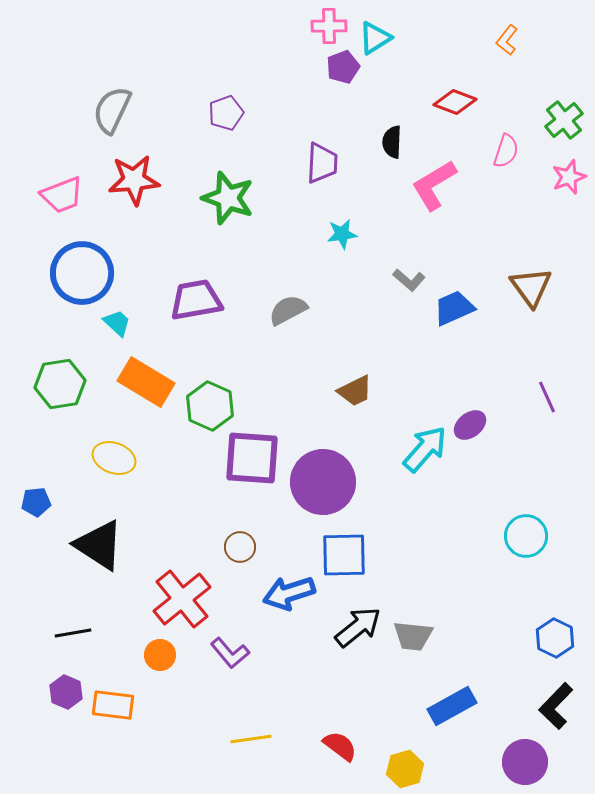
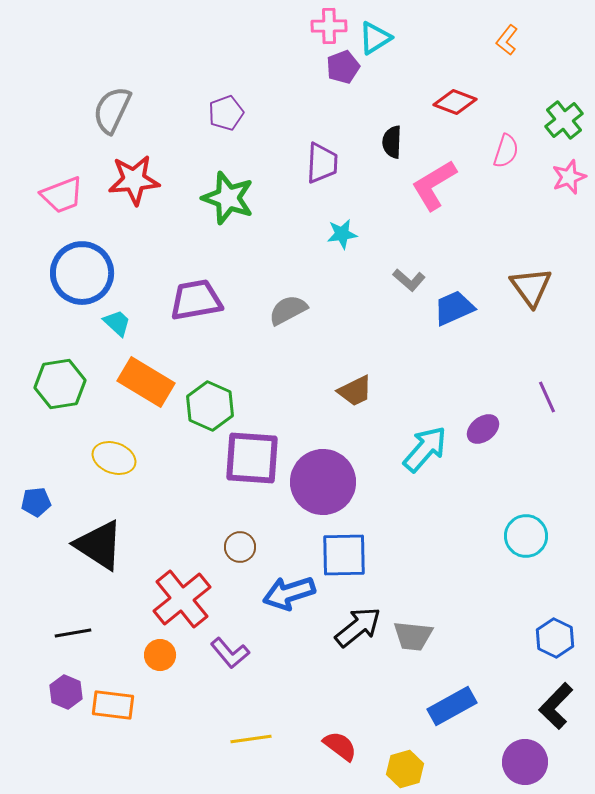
purple ellipse at (470, 425): moved 13 px right, 4 px down
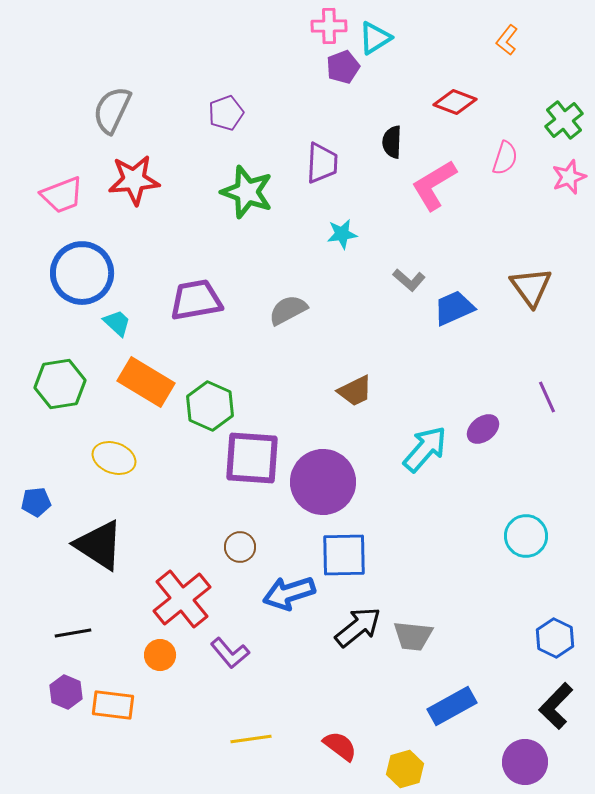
pink semicircle at (506, 151): moved 1 px left, 7 px down
green star at (228, 198): moved 19 px right, 6 px up
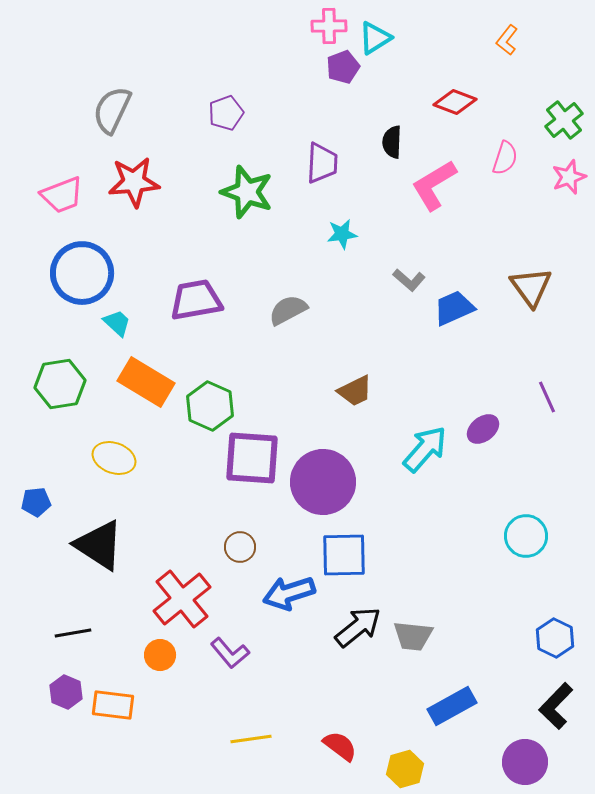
red star at (134, 180): moved 2 px down
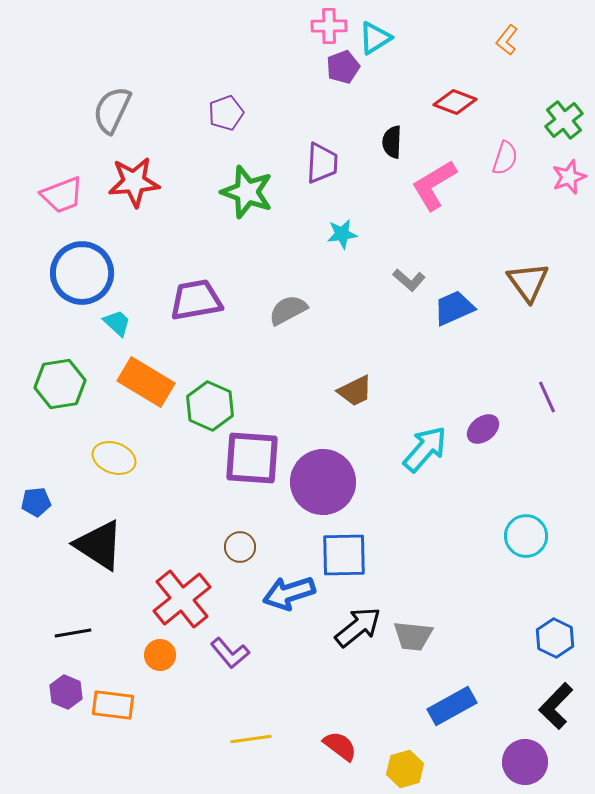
brown triangle at (531, 287): moved 3 px left, 5 px up
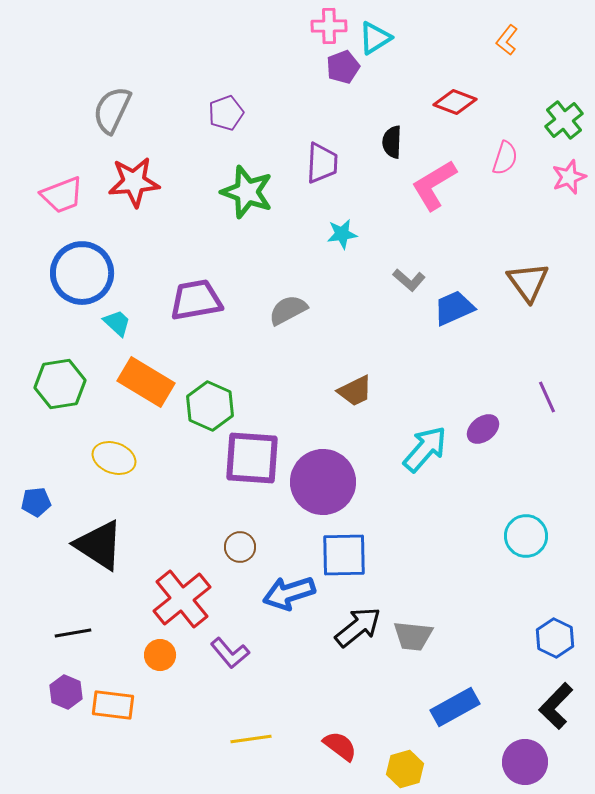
blue rectangle at (452, 706): moved 3 px right, 1 px down
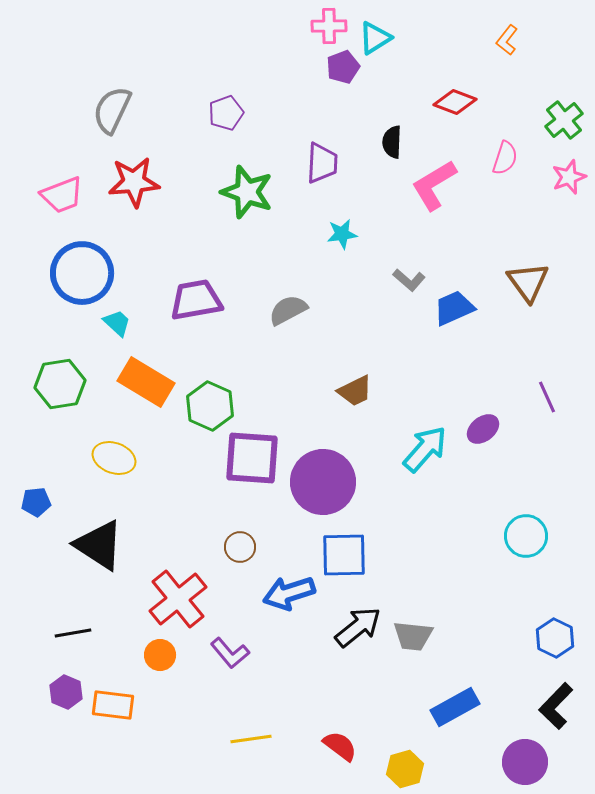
red cross at (182, 599): moved 4 px left
